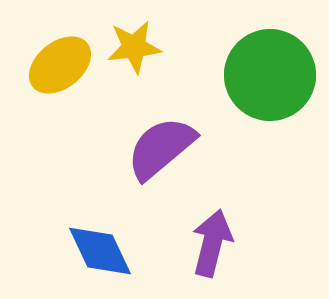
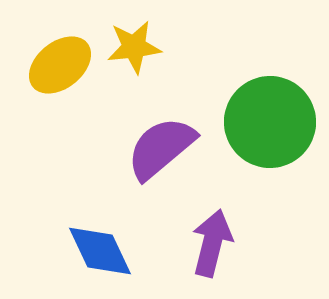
green circle: moved 47 px down
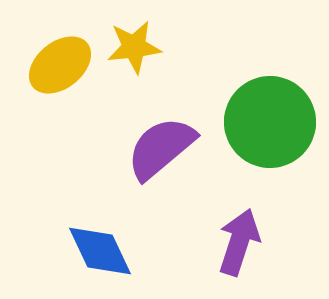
purple arrow: moved 27 px right, 1 px up; rotated 4 degrees clockwise
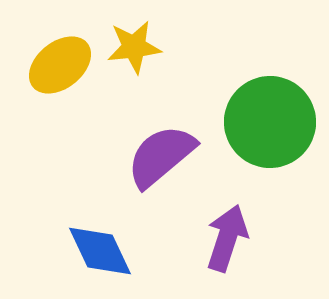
purple semicircle: moved 8 px down
purple arrow: moved 12 px left, 4 px up
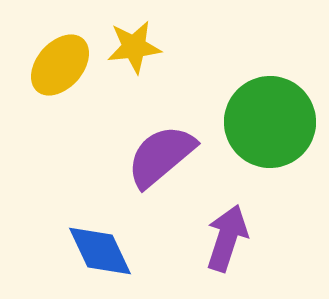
yellow ellipse: rotated 10 degrees counterclockwise
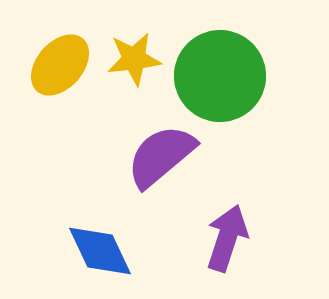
yellow star: moved 12 px down
green circle: moved 50 px left, 46 px up
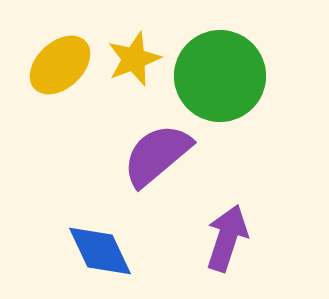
yellow star: rotated 14 degrees counterclockwise
yellow ellipse: rotated 6 degrees clockwise
purple semicircle: moved 4 px left, 1 px up
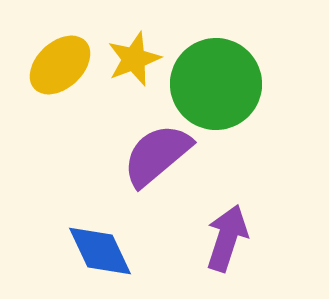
green circle: moved 4 px left, 8 px down
